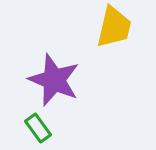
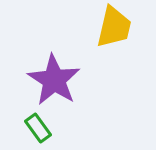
purple star: rotated 10 degrees clockwise
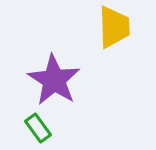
yellow trapezoid: rotated 15 degrees counterclockwise
